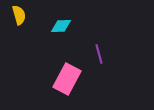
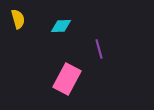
yellow semicircle: moved 1 px left, 4 px down
purple line: moved 5 px up
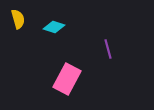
cyan diamond: moved 7 px left, 1 px down; rotated 20 degrees clockwise
purple line: moved 9 px right
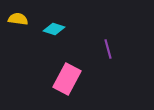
yellow semicircle: rotated 66 degrees counterclockwise
cyan diamond: moved 2 px down
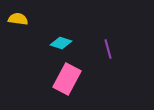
cyan diamond: moved 7 px right, 14 px down
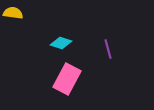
yellow semicircle: moved 5 px left, 6 px up
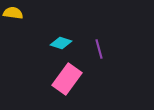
purple line: moved 9 px left
pink rectangle: rotated 8 degrees clockwise
